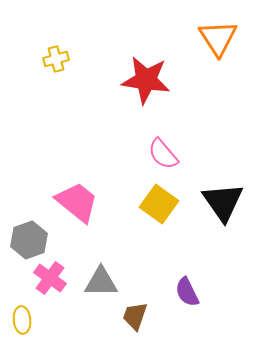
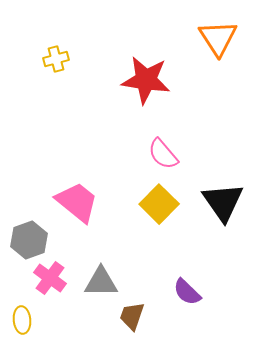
yellow square: rotated 9 degrees clockwise
purple semicircle: rotated 20 degrees counterclockwise
brown trapezoid: moved 3 px left
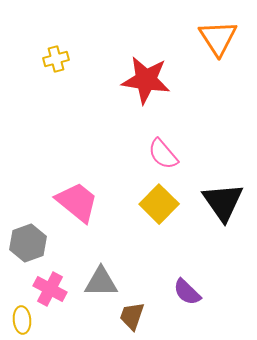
gray hexagon: moved 1 px left, 3 px down
pink cross: moved 11 px down; rotated 8 degrees counterclockwise
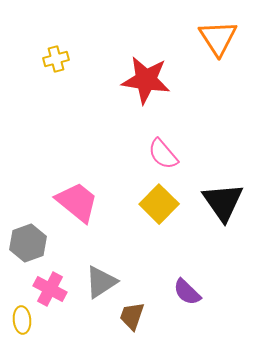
gray triangle: rotated 33 degrees counterclockwise
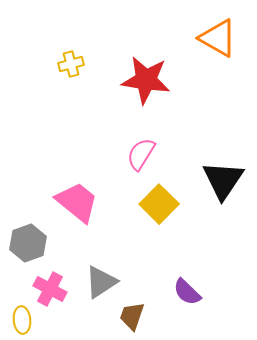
orange triangle: rotated 27 degrees counterclockwise
yellow cross: moved 15 px right, 5 px down
pink semicircle: moved 22 px left; rotated 72 degrees clockwise
black triangle: moved 22 px up; rotated 9 degrees clockwise
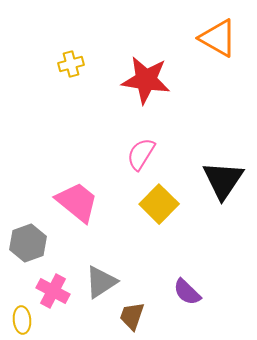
pink cross: moved 3 px right, 2 px down
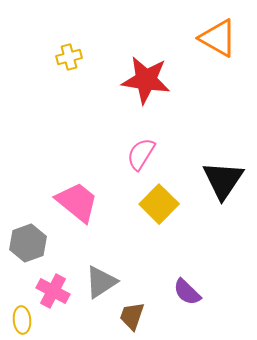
yellow cross: moved 2 px left, 7 px up
